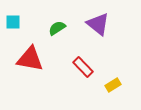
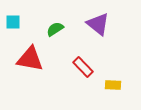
green semicircle: moved 2 px left, 1 px down
yellow rectangle: rotated 35 degrees clockwise
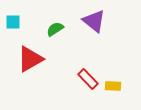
purple triangle: moved 4 px left, 3 px up
red triangle: rotated 40 degrees counterclockwise
red rectangle: moved 5 px right, 12 px down
yellow rectangle: moved 1 px down
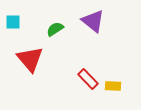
purple triangle: moved 1 px left
red triangle: rotated 40 degrees counterclockwise
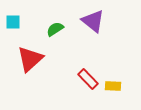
red triangle: rotated 28 degrees clockwise
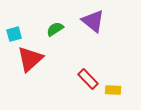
cyan square: moved 1 px right, 12 px down; rotated 14 degrees counterclockwise
yellow rectangle: moved 4 px down
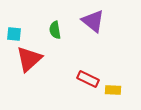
green semicircle: moved 1 px down; rotated 66 degrees counterclockwise
cyan square: rotated 21 degrees clockwise
red triangle: moved 1 px left
red rectangle: rotated 20 degrees counterclockwise
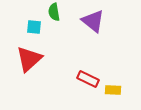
green semicircle: moved 1 px left, 18 px up
cyan square: moved 20 px right, 7 px up
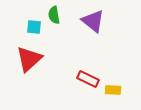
green semicircle: moved 3 px down
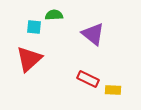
green semicircle: rotated 96 degrees clockwise
purple triangle: moved 13 px down
